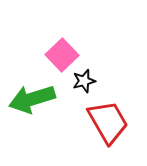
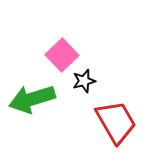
red trapezoid: moved 8 px right
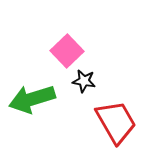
pink square: moved 5 px right, 4 px up
black star: rotated 25 degrees clockwise
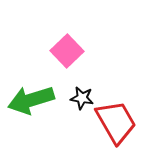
black star: moved 2 px left, 17 px down
green arrow: moved 1 px left, 1 px down
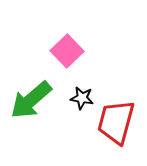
green arrow: rotated 24 degrees counterclockwise
red trapezoid: rotated 135 degrees counterclockwise
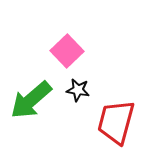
black star: moved 4 px left, 8 px up
